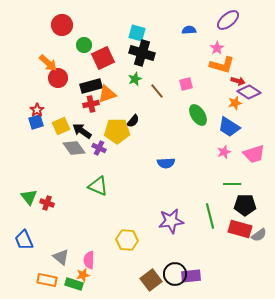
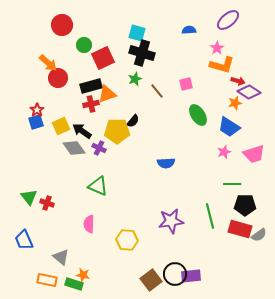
pink semicircle at (89, 260): moved 36 px up
orange star at (83, 275): rotated 24 degrees clockwise
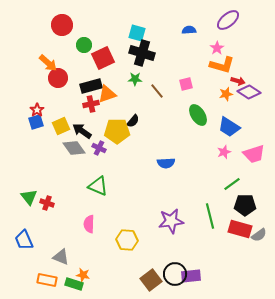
green star at (135, 79): rotated 24 degrees clockwise
orange star at (235, 103): moved 9 px left, 9 px up
green line at (232, 184): rotated 36 degrees counterclockwise
gray triangle at (61, 257): rotated 18 degrees counterclockwise
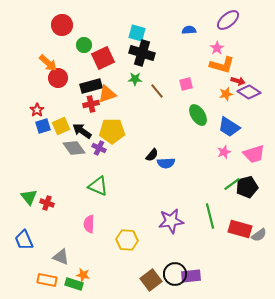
black semicircle at (133, 121): moved 19 px right, 34 px down
blue square at (36, 122): moved 7 px right, 4 px down
yellow pentagon at (117, 131): moved 5 px left
black pentagon at (245, 205): moved 2 px right, 18 px up; rotated 15 degrees counterclockwise
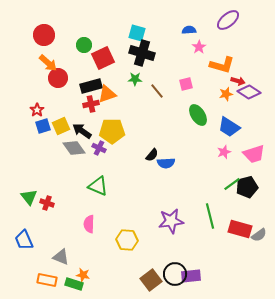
red circle at (62, 25): moved 18 px left, 10 px down
pink star at (217, 48): moved 18 px left, 1 px up
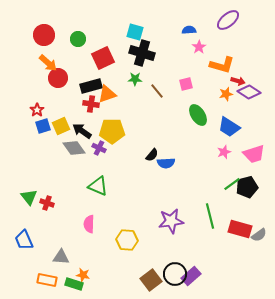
cyan square at (137, 33): moved 2 px left, 1 px up
green circle at (84, 45): moved 6 px left, 6 px up
red cross at (91, 104): rotated 21 degrees clockwise
gray triangle at (61, 257): rotated 18 degrees counterclockwise
purple rectangle at (191, 276): rotated 36 degrees counterclockwise
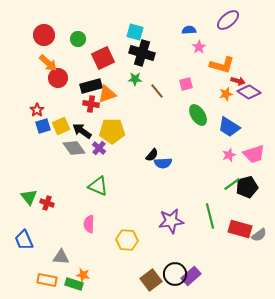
purple cross at (99, 148): rotated 16 degrees clockwise
pink star at (224, 152): moved 5 px right, 3 px down
blue semicircle at (166, 163): moved 3 px left
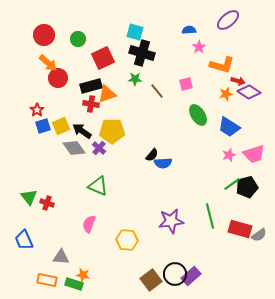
pink semicircle at (89, 224): rotated 18 degrees clockwise
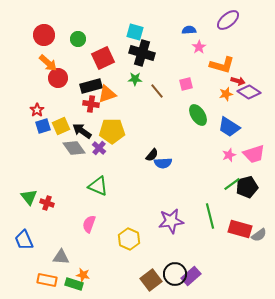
yellow hexagon at (127, 240): moved 2 px right, 1 px up; rotated 20 degrees clockwise
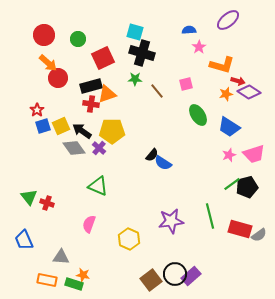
blue semicircle at (163, 163): rotated 36 degrees clockwise
